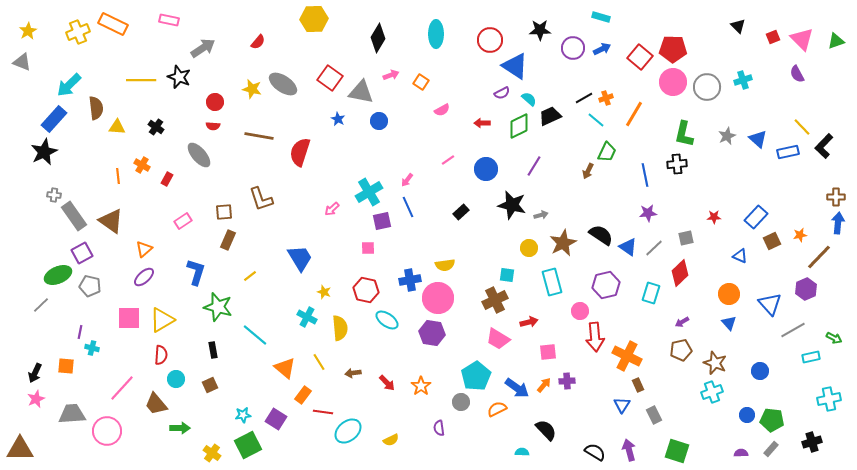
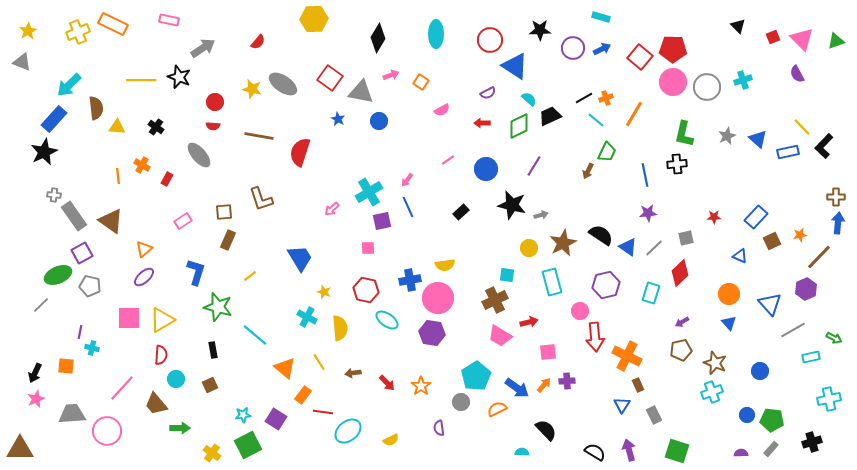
purple semicircle at (502, 93): moved 14 px left
pink trapezoid at (498, 339): moved 2 px right, 3 px up
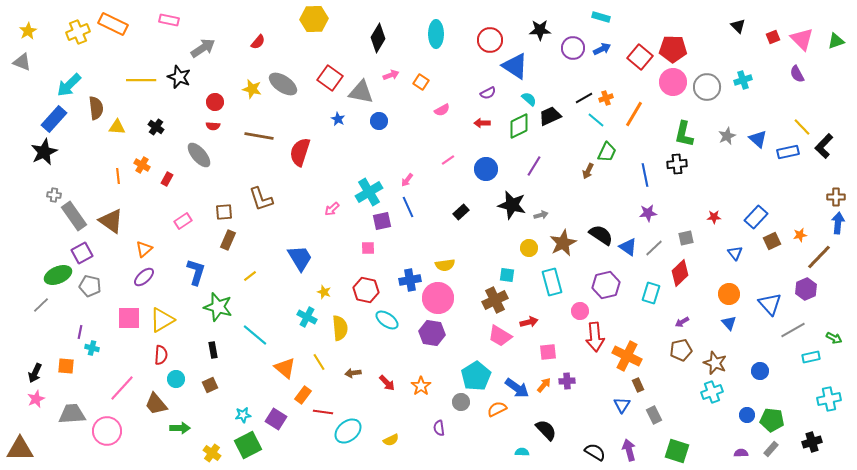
blue triangle at (740, 256): moved 5 px left, 3 px up; rotated 28 degrees clockwise
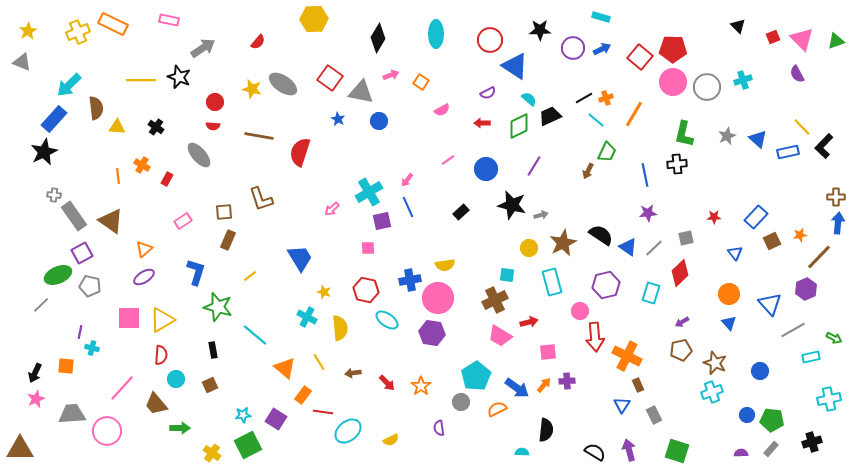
purple ellipse at (144, 277): rotated 10 degrees clockwise
black semicircle at (546, 430): rotated 50 degrees clockwise
